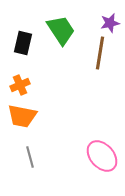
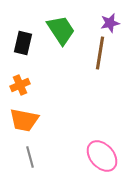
orange trapezoid: moved 2 px right, 4 px down
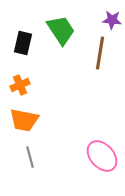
purple star: moved 2 px right, 3 px up; rotated 18 degrees clockwise
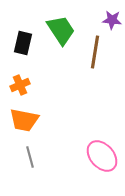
brown line: moved 5 px left, 1 px up
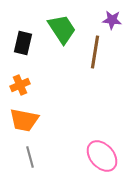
green trapezoid: moved 1 px right, 1 px up
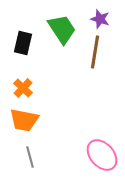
purple star: moved 12 px left, 1 px up; rotated 12 degrees clockwise
orange cross: moved 3 px right, 3 px down; rotated 24 degrees counterclockwise
pink ellipse: moved 1 px up
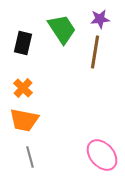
purple star: rotated 24 degrees counterclockwise
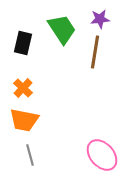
gray line: moved 2 px up
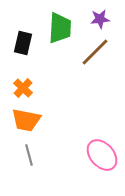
green trapezoid: moved 2 px left, 1 px up; rotated 36 degrees clockwise
brown line: rotated 36 degrees clockwise
orange trapezoid: moved 2 px right
gray line: moved 1 px left
